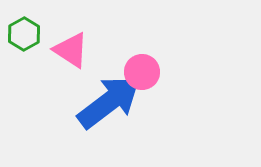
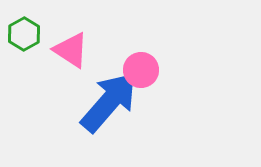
pink circle: moved 1 px left, 2 px up
blue arrow: rotated 12 degrees counterclockwise
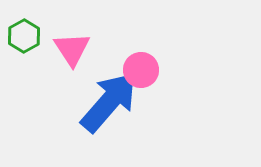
green hexagon: moved 2 px down
pink triangle: moved 1 px right, 1 px up; rotated 24 degrees clockwise
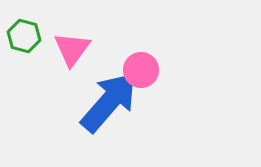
green hexagon: rotated 16 degrees counterclockwise
pink triangle: rotated 9 degrees clockwise
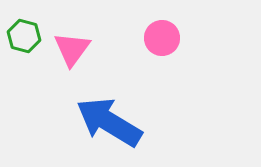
pink circle: moved 21 px right, 32 px up
blue arrow: moved 20 px down; rotated 100 degrees counterclockwise
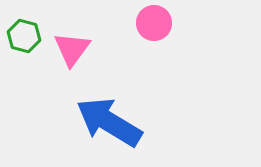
pink circle: moved 8 px left, 15 px up
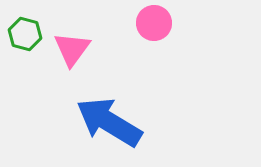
green hexagon: moved 1 px right, 2 px up
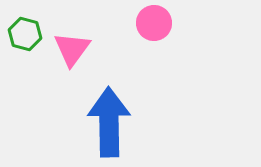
blue arrow: rotated 58 degrees clockwise
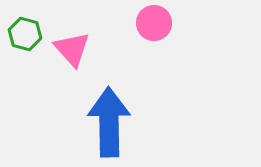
pink triangle: rotated 18 degrees counterclockwise
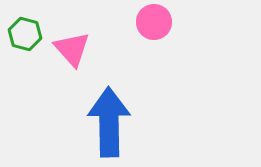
pink circle: moved 1 px up
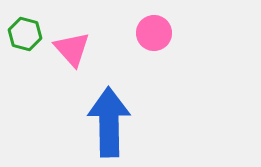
pink circle: moved 11 px down
